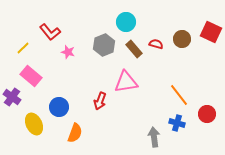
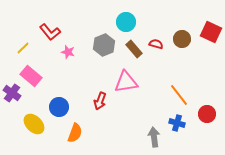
purple cross: moved 4 px up
yellow ellipse: rotated 20 degrees counterclockwise
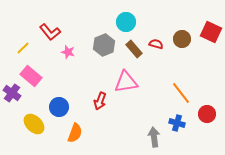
orange line: moved 2 px right, 2 px up
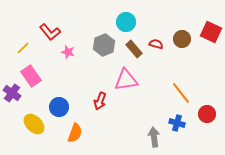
pink rectangle: rotated 15 degrees clockwise
pink triangle: moved 2 px up
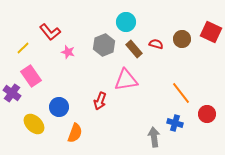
blue cross: moved 2 px left
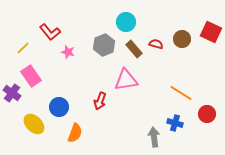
orange line: rotated 20 degrees counterclockwise
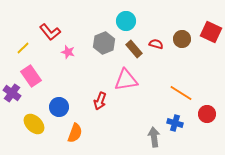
cyan circle: moved 1 px up
gray hexagon: moved 2 px up
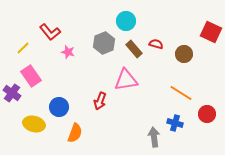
brown circle: moved 2 px right, 15 px down
yellow ellipse: rotated 30 degrees counterclockwise
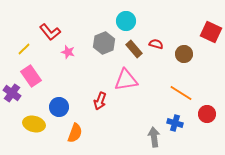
yellow line: moved 1 px right, 1 px down
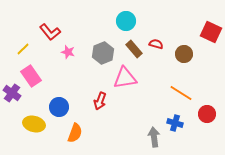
gray hexagon: moved 1 px left, 10 px down
yellow line: moved 1 px left
pink triangle: moved 1 px left, 2 px up
